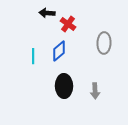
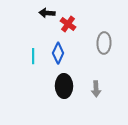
blue diamond: moved 1 px left, 2 px down; rotated 25 degrees counterclockwise
gray arrow: moved 1 px right, 2 px up
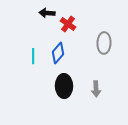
blue diamond: rotated 15 degrees clockwise
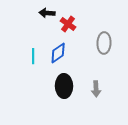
blue diamond: rotated 15 degrees clockwise
